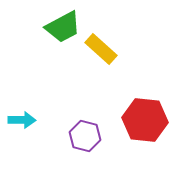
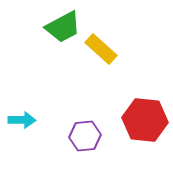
purple hexagon: rotated 20 degrees counterclockwise
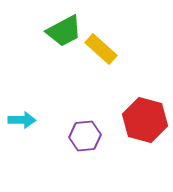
green trapezoid: moved 1 px right, 4 px down
red hexagon: rotated 9 degrees clockwise
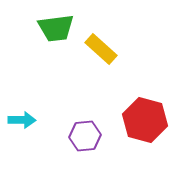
green trapezoid: moved 8 px left, 3 px up; rotated 21 degrees clockwise
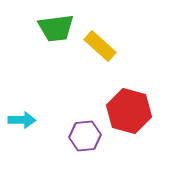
yellow rectangle: moved 1 px left, 3 px up
red hexagon: moved 16 px left, 9 px up
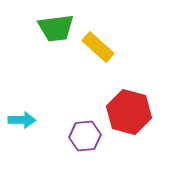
yellow rectangle: moved 2 px left, 1 px down
red hexagon: moved 1 px down
